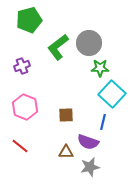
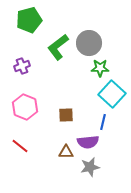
purple semicircle: rotated 25 degrees counterclockwise
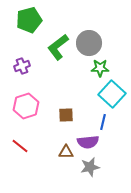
pink hexagon: moved 1 px right, 1 px up; rotated 20 degrees clockwise
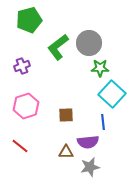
blue line: rotated 21 degrees counterclockwise
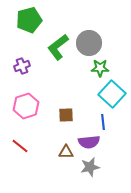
purple semicircle: moved 1 px right
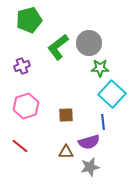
purple semicircle: rotated 10 degrees counterclockwise
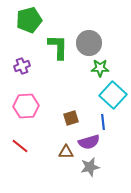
green L-shape: rotated 128 degrees clockwise
cyan square: moved 1 px right, 1 px down
pink hexagon: rotated 15 degrees clockwise
brown square: moved 5 px right, 3 px down; rotated 14 degrees counterclockwise
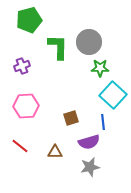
gray circle: moved 1 px up
brown triangle: moved 11 px left
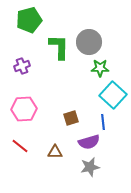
green L-shape: moved 1 px right
pink hexagon: moved 2 px left, 3 px down
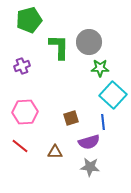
pink hexagon: moved 1 px right, 3 px down
gray star: rotated 18 degrees clockwise
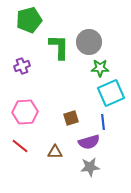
cyan square: moved 2 px left, 2 px up; rotated 24 degrees clockwise
gray star: rotated 12 degrees counterclockwise
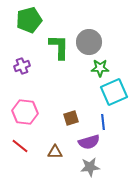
cyan square: moved 3 px right, 1 px up
pink hexagon: rotated 10 degrees clockwise
